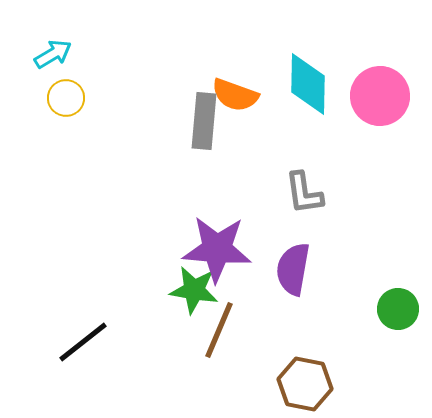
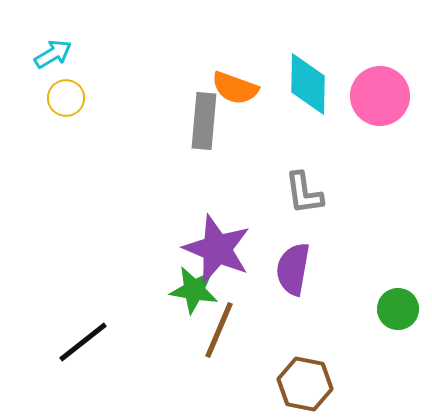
orange semicircle: moved 7 px up
purple star: rotated 18 degrees clockwise
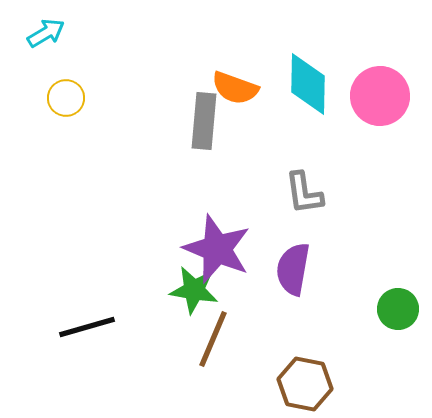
cyan arrow: moved 7 px left, 21 px up
brown line: moved 6 px left, 9 px down
black line: moved 4 px right, 15 px up; rotated 22 degrees clockwise
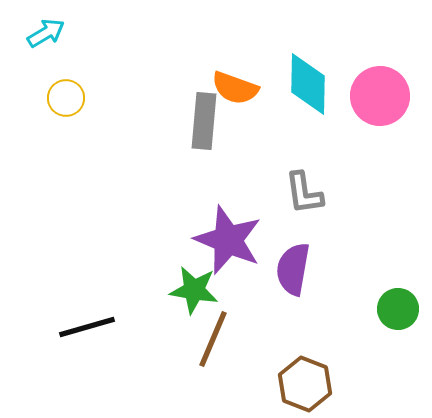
purple star: moved 11 px right, 9 px up
brown hexagon: rotated 10 degrees clockwise
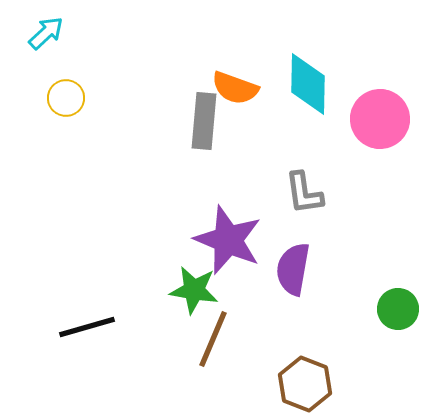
cyan arrow: rotated 12 degrees counterclockwise
pink circle: moved 23 px down
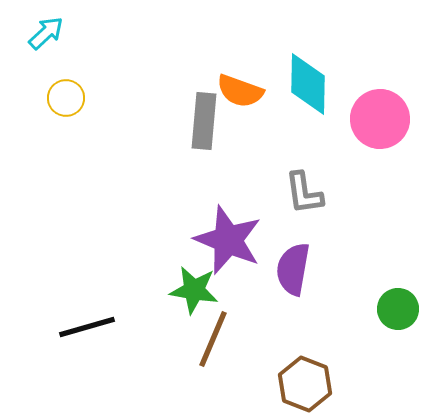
orange semicircle: moved 5 px right, 3 px down
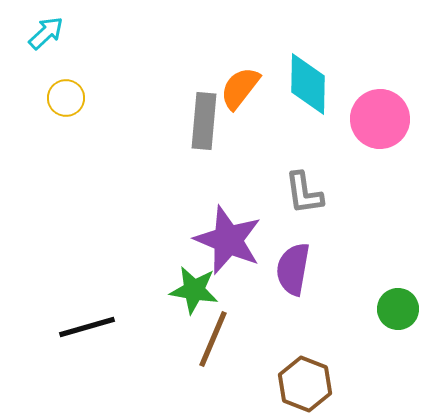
orange semicircle: moved 3 px up; rotated 108 degrees clockwise
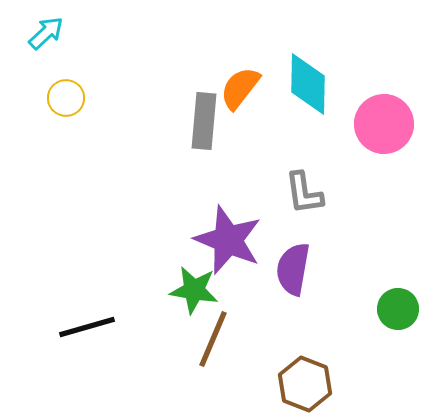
pink circle: moved 4 px right, 5 px down
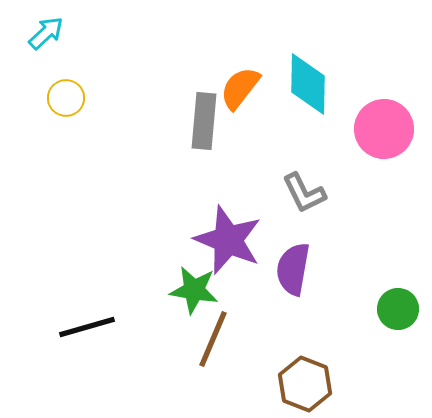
pink circle: moved 5 px down
gray L-shape: rotated 18 degrees counterclockwise
